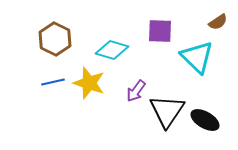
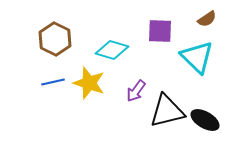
brown semicircle: moved 11 px left, 3 px up
black triangle: rotated 42 degrees clockwise
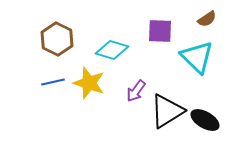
brown hexagon: moved 2 px right
black triangle: rotated 18 degrees counterclockwise
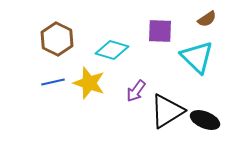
black ellipse: rotated 8 degrees counterclockwise
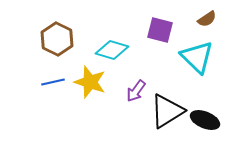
purple square: moved 1 px up; rotated 12 degrees clockwise
yellow star: moved 1 px right, 1 px up
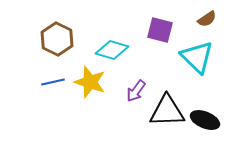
black triangle: rotated 30 degrees clockwise
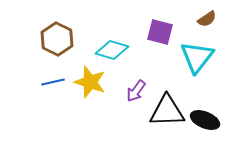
purple square: moved 2 px down
cyan triangle: rotated 24 degrees clockwise
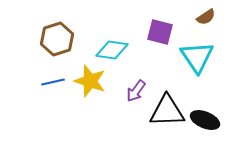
brown semicircle: moved 1 px left, 2 px up
brown hexagon: rotated 16 degrees clockwise
cyan diamond: rotated 8 degrees counterclockwise
cyan triangle: rotated 12 degrees counterclockwise
yellow star: moved 1 px up
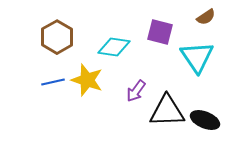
brown hexagon: moved 2 px up; rotated 12 degrees counterclockwise
cyan diamond: moved 2 px right, 3 px up
yellow star: moved 3 px left, 1 px up
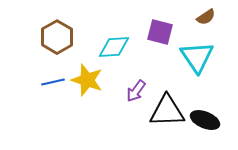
cyan diamond: rotated 12 degrees counterclockwise
